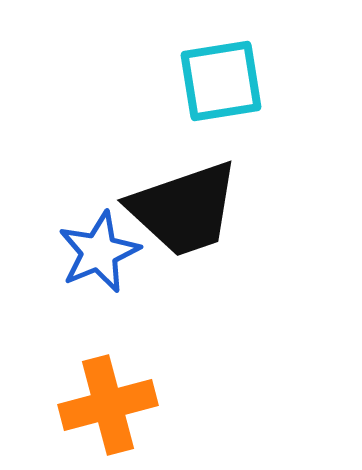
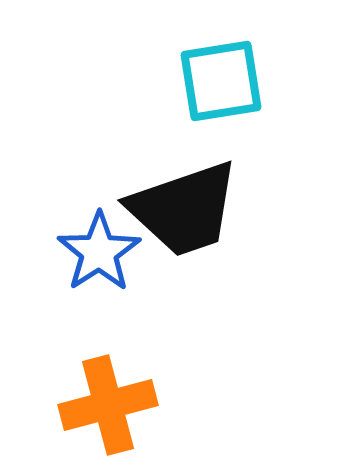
blue star: rotated 10 degrees counterclockwise
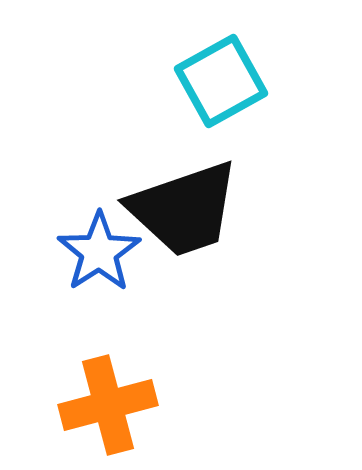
cyan square: rotated 20 degrees counterclockwise
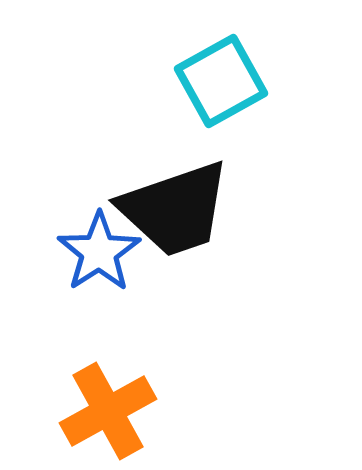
black trapezoid: moved 9 px left
orange cross: moved 6 px down; rotated 14 degrees counterclockwise
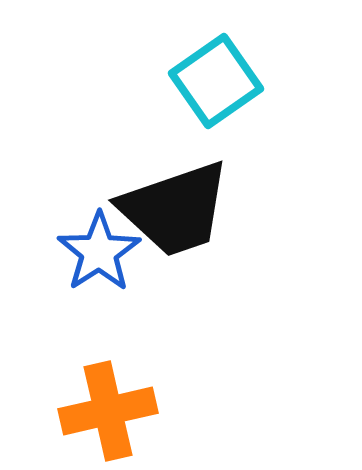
cyan square: moved 5 px left; rotated 6 degrees counterclockwise
orange cross: rotated 16 degrees clockwise
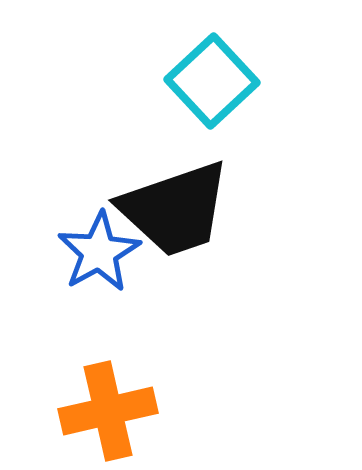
cyan square: moved 4 px left; rotated 8 degrees counterclockwise
blue star: rotated 4 degrees clockwise
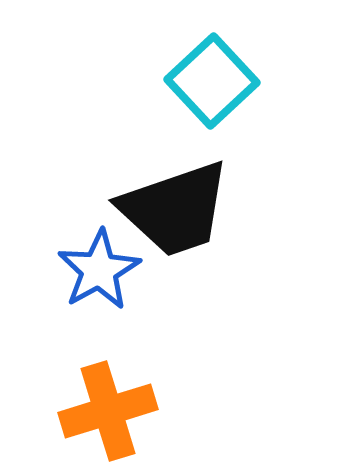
blue star: moved 18 px down
orange cross: rotated 4 degrees counterclockwise
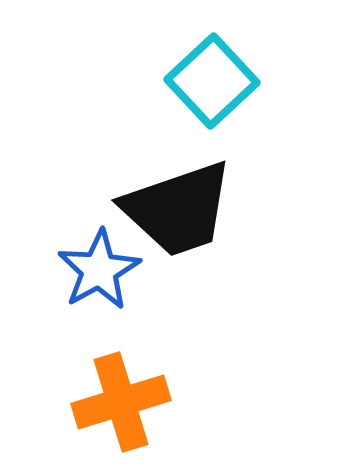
black trapezoid: moved 3 px right
orange cross: moved 13 px right, 9 px up
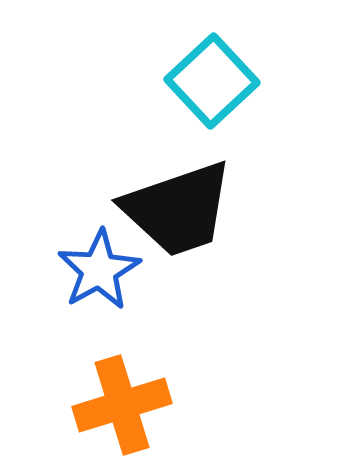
orange cross: moved 1 px right, 3 px down
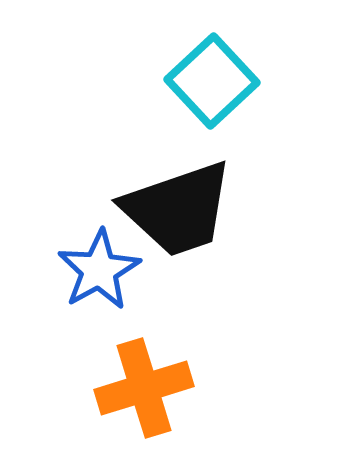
orange cross: moved 22 px right, 17 px up
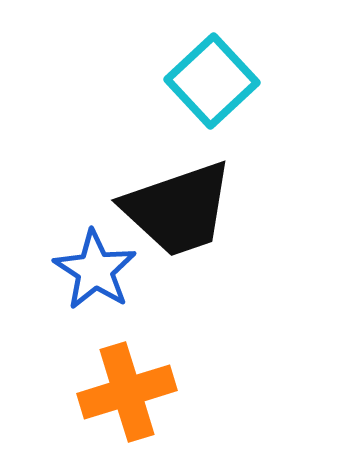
blue star: moved 4 px left; rotated 10 degrees counterclockwise
orange cross: moved 17 px left, 4 px down
